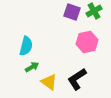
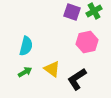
green arrow: moved 7 px left, 5 px down
yellow triangle: moved 3 px right, 13 px up
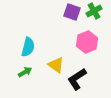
pink hexagon: rotated 10 degrees counterclockwise
cyan semicircle: moved 2 px right, 1 px down
yellow triangle: moved 4 px right, 4 px up
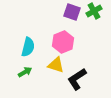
pink hexagon: moved 24 px left
yellow triangle: rotated 18 degrees counterclockwise
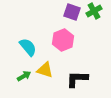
pink hexagon: moved 2 px up
cyan semicircle: rotated 54 degrees counterclockwise
yellow triangle: moved 11 px left, 5 px down
green arrow: moved 1 px left, 4 px down
black L-shape: rotated 35 degrees clockwise
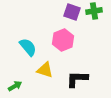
green cross: rotated 21 degrees clockwise
green arrow: moved 9 px left, 10 px down
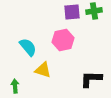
purple square: rotated 24 degrees counterclockwise
pink hexagon: rotated 10 degrees clockwise
yellow triangle: moved 2 px left
black L-shape: moved 14 px right
green arrow: rotated 64 degrees counterclockwise
